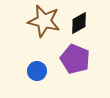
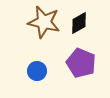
brown star: moved 1 px down
purple pentagon: moved 6 px right, 4 px down
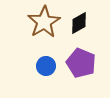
brown star: rotated 28 degrees clockwise
blue circle: moved 9 px right, 5 px up
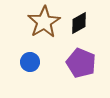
blue circle: moved 16 px left, 4 px up
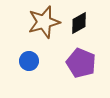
brown star: rotated 16 degrees clockwise
blue circle: moved 1 px left, 1 px up
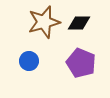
black diamond: rotated 30 degrees clockwise
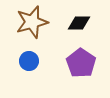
brown star: moved 12 px left
purple pentagon: rotated 12 degrees clockwise
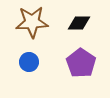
brown star: rotated 12 degrees clockwise
blue circle: moved 1 px down
